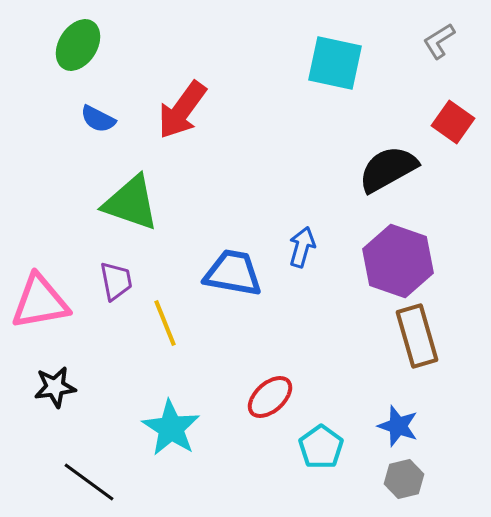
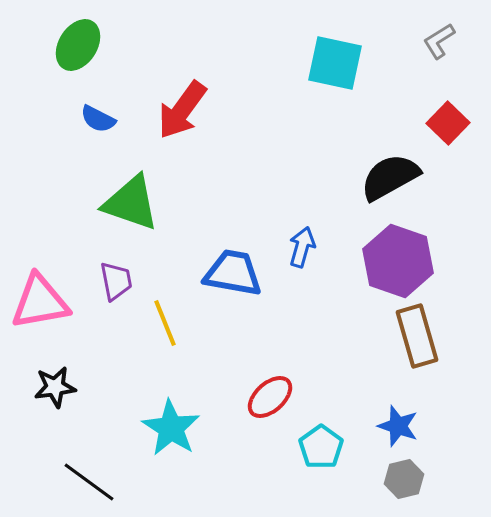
red square: moved 5 px left, 1 px down; rotated 9 degrees clockwise
black semicircle: moved 2 px right, 8 px down
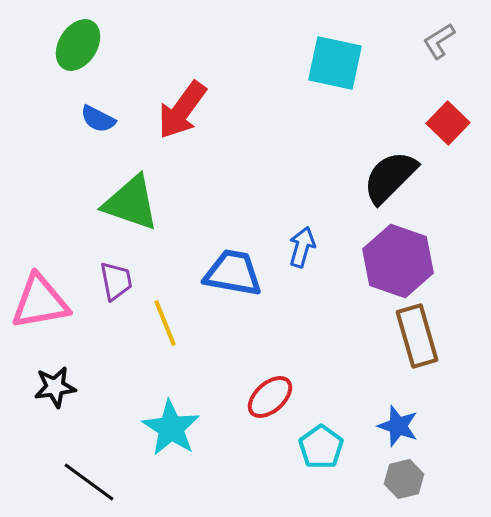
black semicircle: rotated 16 degrees counterclockwise
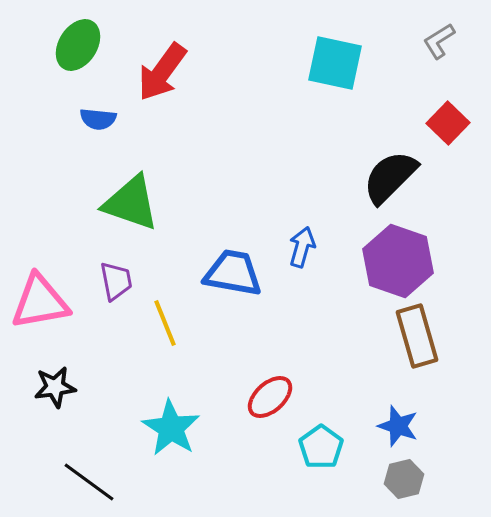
red arrow: moved 20 px left, 38 px up
blue semicircle: rotated 21 degrees counterclockwise
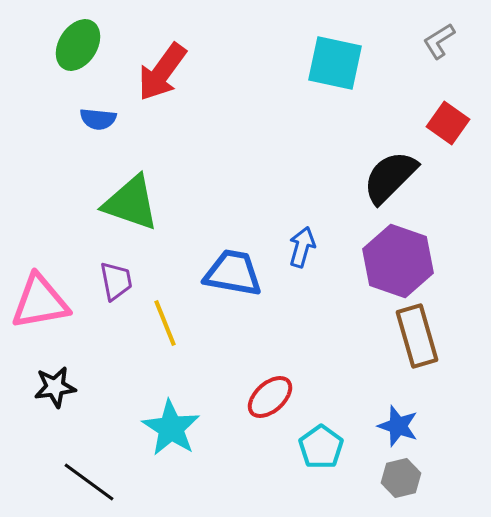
red square: rotated 9 degrees counterclockwise
gray hexagon: moved 3 px left, 1 px up
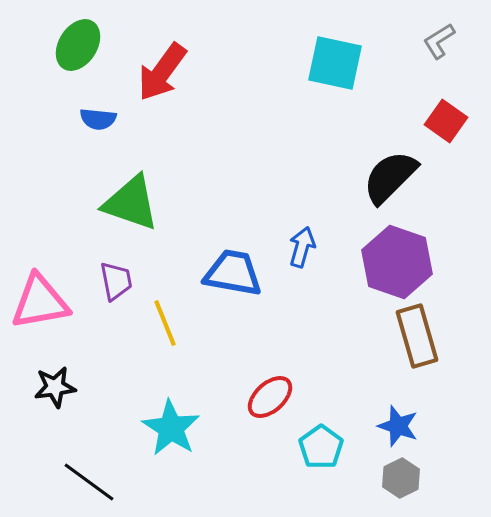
red square: moved 2 px left, 2 px up
purple hexagon: moved 1 px left, 1 px down
gray hexagon: rotated 12 degrees counterclockwise
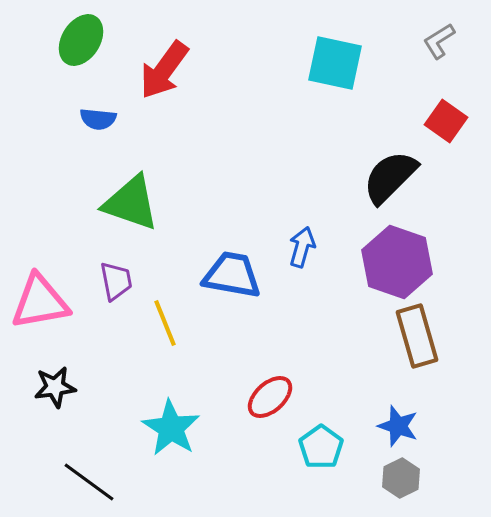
green ellipse: moved 3 px right, 5 px up
red arrow: moved 2 px right, 2 px up
blue trapezoid: moved 1 px left, 2 px down
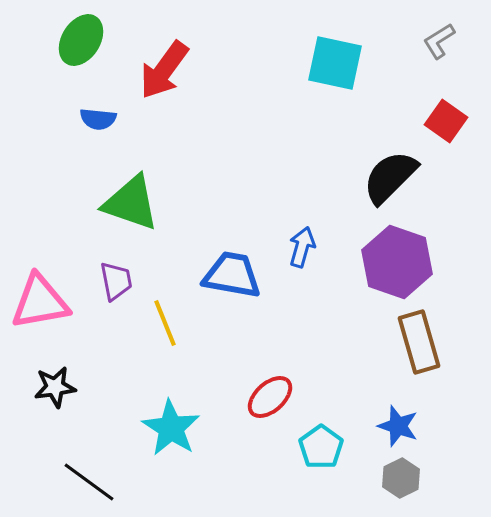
brown rectangle: moved 2 px right, 6 px down
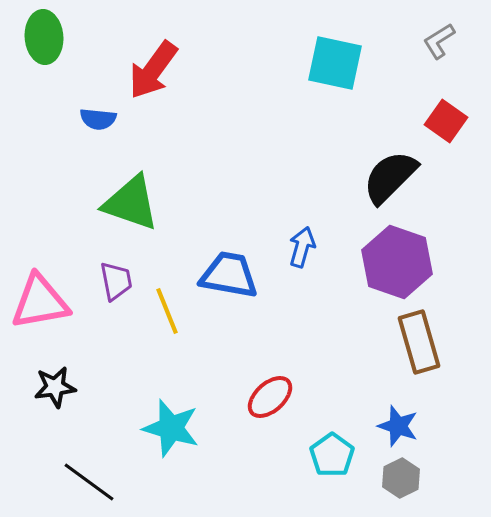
green ellipse: moved 37 px left, 3 px up; rotated 36 degrees counterclockwise
red arrow: moved 11 px left
blue trapezoid: moved 3 px left
yellow line: moved 2 px right, 12 px up
cyan star: rotated 16 degrees counterclockwise
cyan pentagon: moved 11 px right, 8 px down
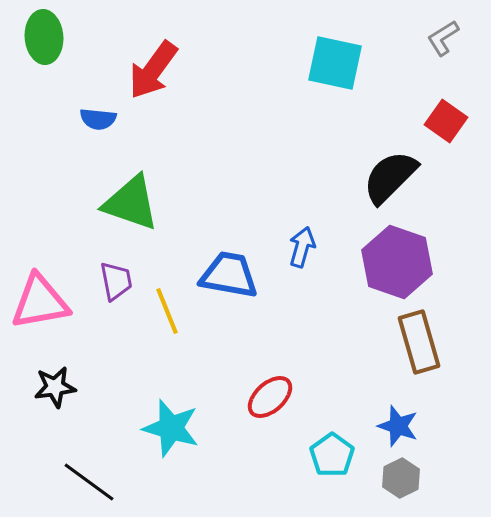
gray L-shape: moved 4 px right, 3 px up
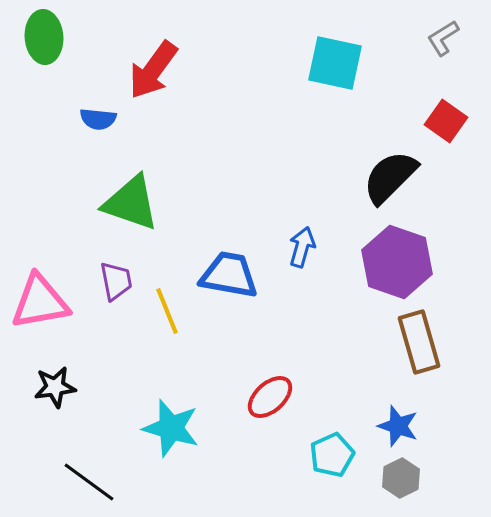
cyan pentagon: rotated 12 degrees clockwise
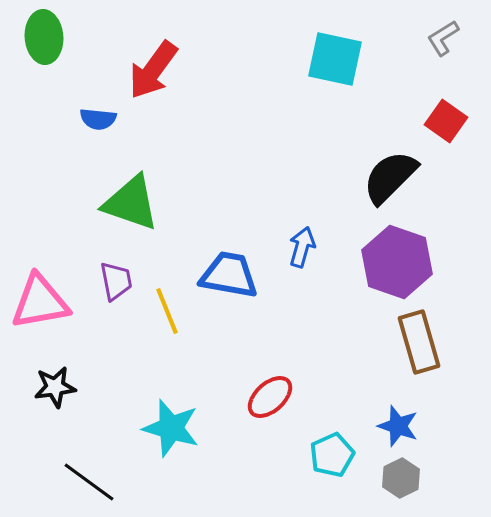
cyan square: moved 4 px up
